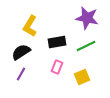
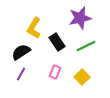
purple star: moved 7 px left; rotated 25 degrees counterclockwise
yellow L-shape: moved 4 px right, 2 px down
black rectangle: rotated 66 degrees clockwise
pink rectangle: moved 2 px left, 5 px down
yellow square: rotated 21 degrees counterclockwise
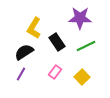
purple star: rotated 15 degrees clockwise
black semicircle: moved 3 px right
pink rectangle: rotated 16 degrees clockwise
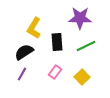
black rectangle: rotated 30 degrees clockwise
purple line: moved 1 px right
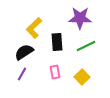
yellow L-shape: rotated 15 degrees clockwise
pink rectangle: rotated 48 degrees counterclockwise
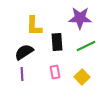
yellow L-shape: moved 2 px up; rotated 45 degrees counterclockwise
purple line: rotated 32 degrees counterclockwise
